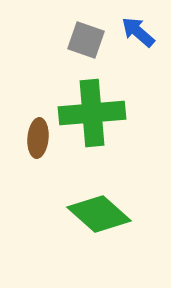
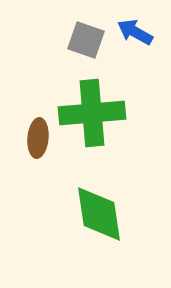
blue arrow: moved 3 px left; rotated 12 degrees counterclockwise
green diamond: rotated 40 degrees clockwise
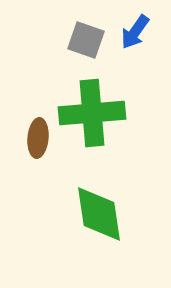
blue arrow: rotated 84 degrees counterclockwise
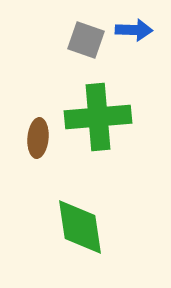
blue arrow: moved 1 px left, 2 px up; rotated 123 degrees counterclockwise
green cross: moved 6 px right, 4 px down
green diamond: moved 19 px left, 13 px down
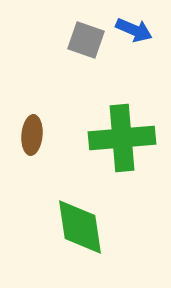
blue arrow: rotated 21 degrees clockwise
green cross: moved 24 px right, 21 px down
brown ellipse: moved 6 px left, 3 px up
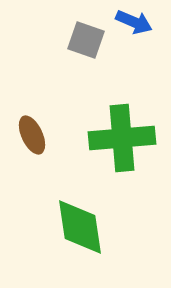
blue arrow: moved 8 px up
brown ellipse: rotated 30 degrees counterclockwise
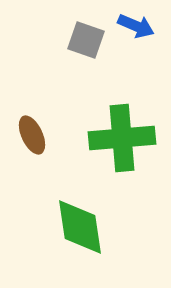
blue arrow: moved 2 px right, 4 px down
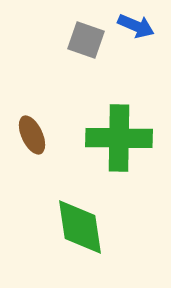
green cross: moved 3 px left; rotated 6 degrees clockwise
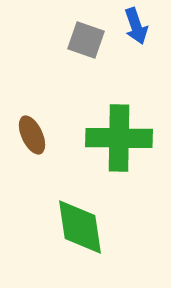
blue arrow: rotated 48 degrees clockwise
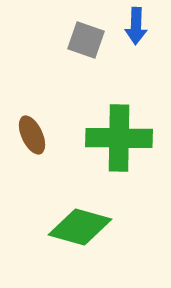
blue arrow: rotated 21 degrees clockwise
green diamond: rotated 66 degrees counterclockwise
